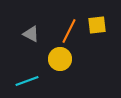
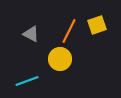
yellow square: rotated 12 degrees counterclockwise
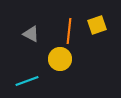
orange line: rotated 20 degrees counterclockwise
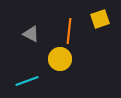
yellow square: moved 3 px right, 6 px up
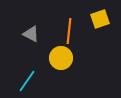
yellow circle: moved 1 px right, 1 px up
cyan line: rotated 35 degrees counterclockwise
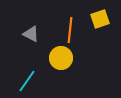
orange line: moved 1 px right, 1 px up
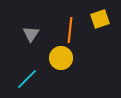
gray triangle: rotated 36 degrees clockwise
cyan line: moved 2 px up; rotated 10 degrees clockwise
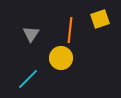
cyan line: moved 1 px right
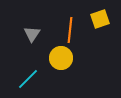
gray triangle: moved 1 px right
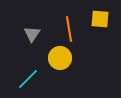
yellow square: rotated 24 degrees clockwise
orange line: moved 1 px left, 1 px up; rotated 15 degrees counterclockwise
yellow circle: moved 1 px left
